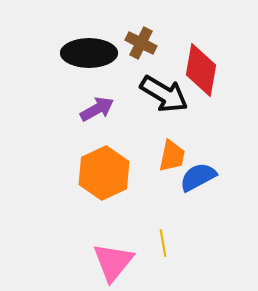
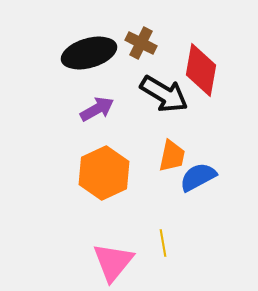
black ellipse: rotated 16 degrees counterclockwise
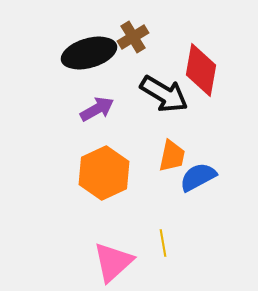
brown cross: moved 8 px left, 6 px up; rotated 32 degrees clockwise
pink triangle: rotated 9 degrees clockwise
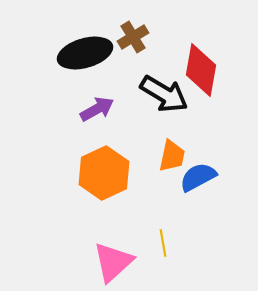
black ellipse: moved 4 px left
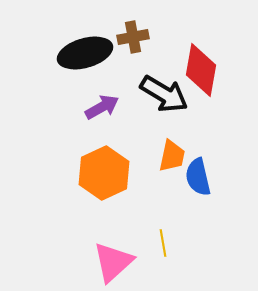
brown cross: rotated 20 degrees clockwise
purple arrow: moved 5 px right, 2 px up
blue semicircle: rotated 75 degrees counterclockwise
